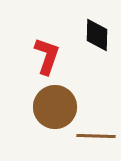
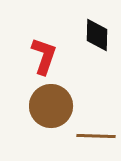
red L-shape: moved 3 px left
brown circle: moved 4 px left, 1 px up
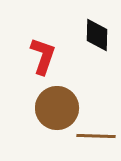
red L-shape: moved 1 px left
brown circle: moved 6 px right, 2 px down
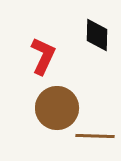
red L-shape: rotated 6 degrees clockwise
brown line: moved 1 px left
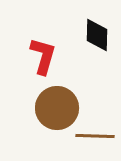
red L-shape: rotated 9 degrees counterclockwise
